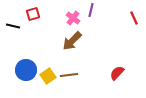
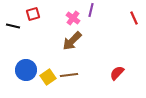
yellow square: moved 1 px down
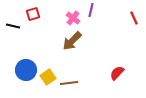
brown line: moved 8 px down
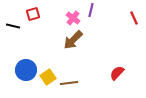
brown arrow: moved 1 px right, 1 px up
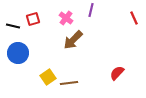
red square: moved 5 px down
pink cross: moved 7 px left
blue circle: moved 8 px left, 17 px up
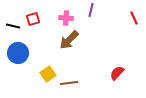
pink cross: rotated 32 degrees counterclockwise
brown arrow: moved 4 px left
yellow square: moved 3 px up
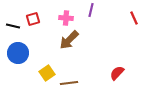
yellow square: moved 1 px left, 1 px up
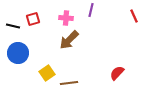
red line: moved 2 px up
